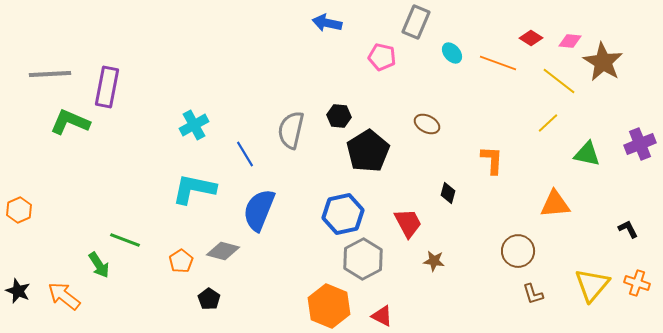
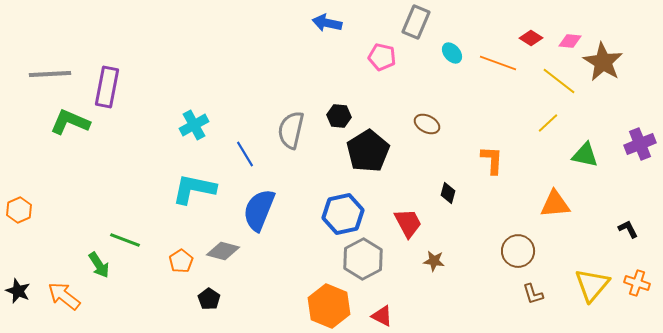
green triangle at (587, 154): moved 2 px left, 1 px down
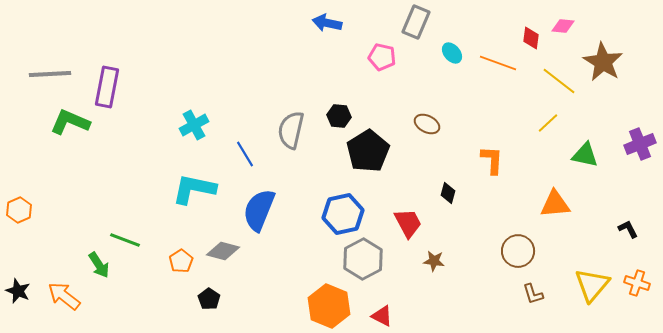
red diamond at (531, 38): rotated 65 degrees clockwise
pink diamond at (570, 41): moved 7 px left, 15 px up
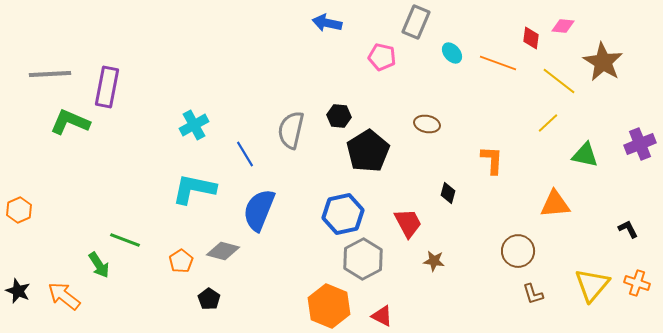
brown ellipse at (427, 124): rotated 15 degrees counterclockwise
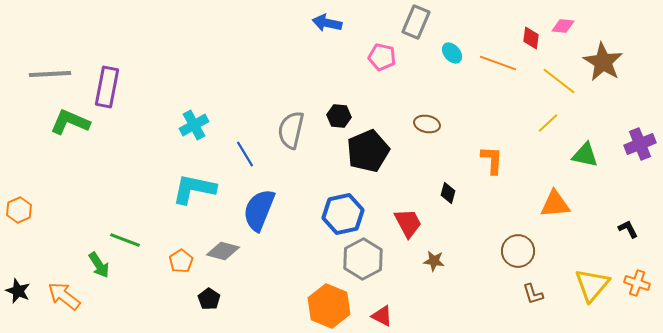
black pentagon at (368, 151): rotated 9 degrees clockwise
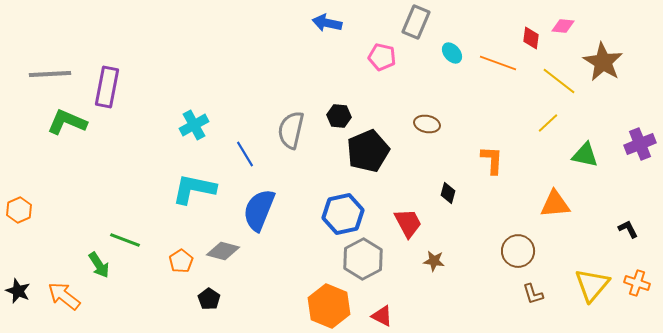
green L-shape at (70, 122): moved 3 px left
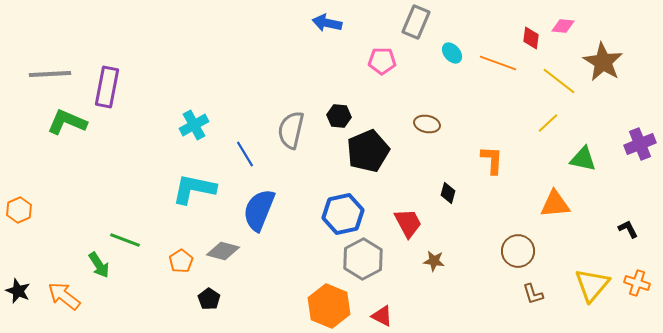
pink pentagon at (382, 57): moved 4 px down; rotated 12 degrees counterclockwise
green triangle at (585, 155): moved 2 px left, 4 px down
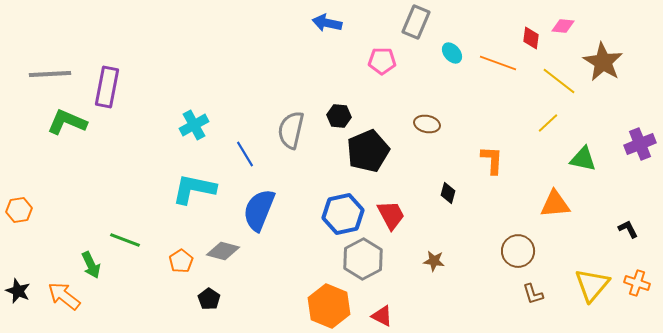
orange hexagon at (19, 210): rotated 15 degrees clockwise
red trapezoid at (408, 223): moved 17 px left, 8 px up
green arrow at (99, 265): moved 8 px left; rotated 8 degrees clockwise
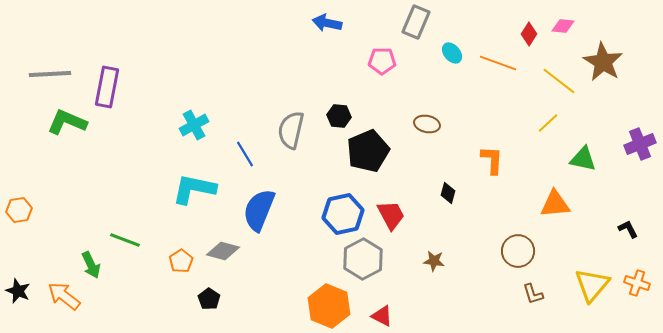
red diamond at (531, 38): moved 2 px left, 4 px up; rotated 25 degrees clockwise
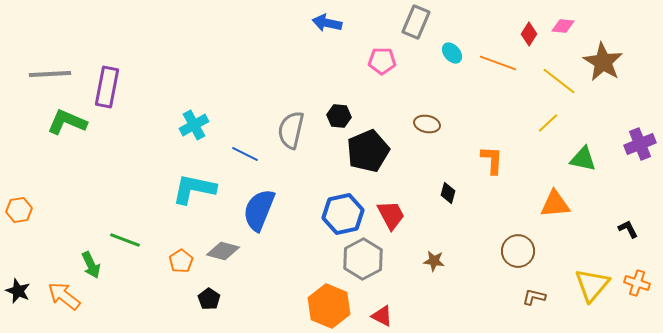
blue line at (245, 154): rotated 32 degrees counterclockwise
brown L-shape at (533, 294): moved 1 px right, 3 px down; rotated 120 degrees clockwise
